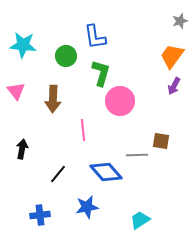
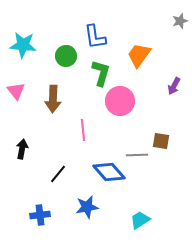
orange trapezoid: moved 33 px left, 1 px up
blue diamond: moved 3 px right
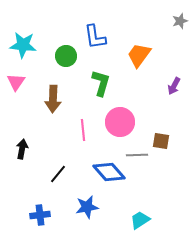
green L-shape: moved 10 px down
pink triangle: moved 9 px up; rotated 12 degrees clockwise
pink circle: moved 21 px down
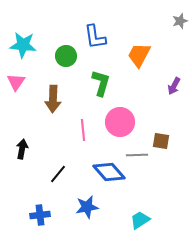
orange trapezoid: rotated 8 degrees counterclockwise
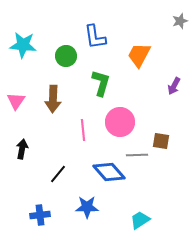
pink triangle: moved 19 px down
blue star: rotated 10 degrees clockwise
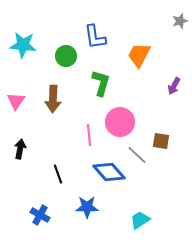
pink line: moved 6 px right, 5 px down
black arrow: moved 2 px left
gray line: rotated 45 degrees clockwise
black line: rotated 60 degrees counterclockwise
blue cross: rotated 36 degrees clockwise
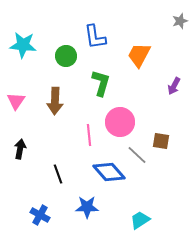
brown arrow: moved 2 px right, 2 px down
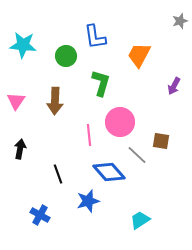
blue star: moved 1 px right, 6 px up; rotated 15 degrees counterclockwise
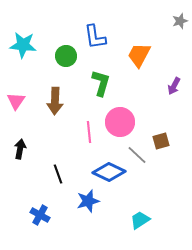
pink line: moved 3 px up
brown square: rotated 24 degrees counterclockwise
blue diamond: rotated 24 degrees counterclockwise
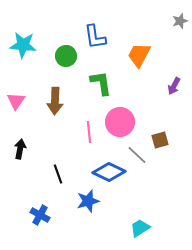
green L-shape: rotated 24 degrees counterclockwise
brown square: moved 1 px left, 1 px up
cyan trapezoid: moved 8 px down
